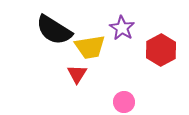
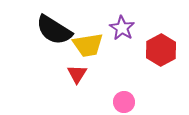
yellow trapezoid: moved 2 px left, 2 px up
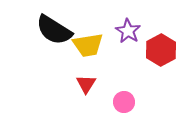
purple star: moved 6 px right, 3 px down
red triangle: moved 9 px right, 10 px down
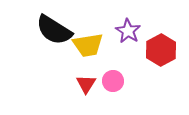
pink circle: moved 11 px left, 21 px up
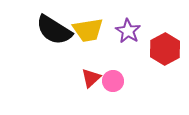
yellow trapezoid: moved 15 px up
red hexagon: moved 4 px right, 1 px up
red triangle: moved 5 px right, 6 px up; rotated 15 degrees clockwise
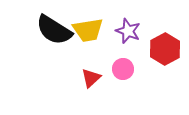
purple star: rotated 10 degrees counterclockwise
pink circle: moved 10 px right, 12 px up
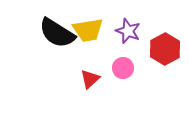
black semicircle: moved 3 px right, 3 px down
pink circle: moved 1 px up
red triangle: moved 1 px left, 1 px down
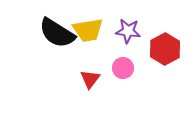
purple star: rotated 15 degrees counterclockwise
red triangle: rotated 10 degrees counterclockwise
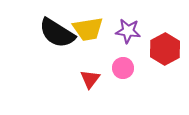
yellow trapezoid: moved 1 px up
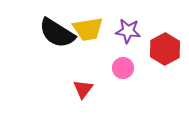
red triangle: moved 7 px left, 10 px down
